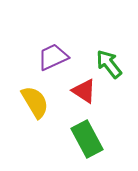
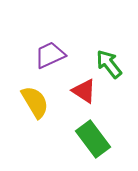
purple trapezoid: moved 3 px left, 2 px up
green rectangle: moved 6 px right; rotated 9 degrees counterclockwise
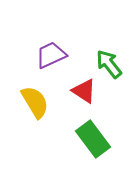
purple trapezoid: moved 1 px right
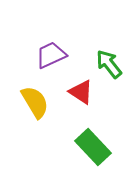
red triangle: moved 3 px left, 1 px down
green rectangle: moved 8 px down; rotated 6 degrees counterclockwise
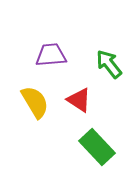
purple trapezoid: rotated 20 degrees clockwise
red triangle: moved 2 px left, 8 px down
green rectangle: moved 4 px right
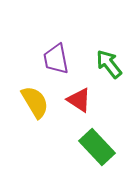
purple trapezoid: moved 5 px right, 4 px down; rotated 96 degrees counterclockwise
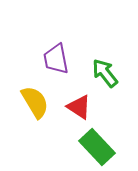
green arrow: moved 4 px left, 9 px down
red triangle: moved 7 px down
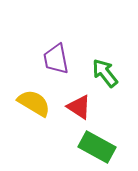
yellow semicircle: moved 1 px left, 1 px down; rotated 28 degrees counterclockwise
green rectangle: rotated 18 degrees counterclockwise
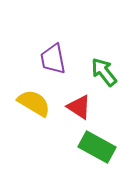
purple trapezoid: moved 3 px left
green arrow: moved 1 px left, 1 px up
